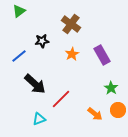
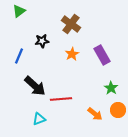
blue line: rotated 28 degrees counterclockwise
black arrow: moved 2 px down
red line: rotated 40 degrees clockwise
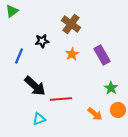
green triangle: moved 7 px left
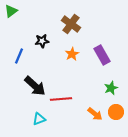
green triangle: moved 1 px left
green star: rotated 16 degrees clockwise
orange circle: moved 2 px left, 2 px down
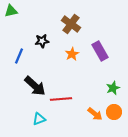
green triangle: rotated 24 degrees clockwise
purple rectangle: moved 2 px left, 4 px up
green star: moved 2 px right
orange circle: moved 2 px left
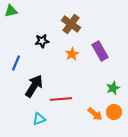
blue line: moved 3 px left, 7 px down
black arrow: moved 1 px left; rotated 100 degrees counterclockwise
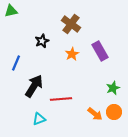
black star: rotated 16 degrees counterclockwise
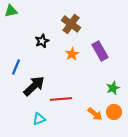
blue line: moved 4 px down
black arrow: rotated 15 degrees clockwise
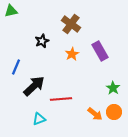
green star: rotated 16 degrees counterclockwise
